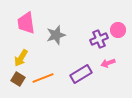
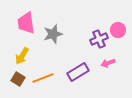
gray star: moved 3 px left, 1 px up
yellow arrow: moved 1 px right, 2 px up
purple rectangle: moved 3 px left, 2 px up
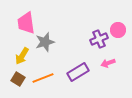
gray star: moved 8 px left, 8 px down
